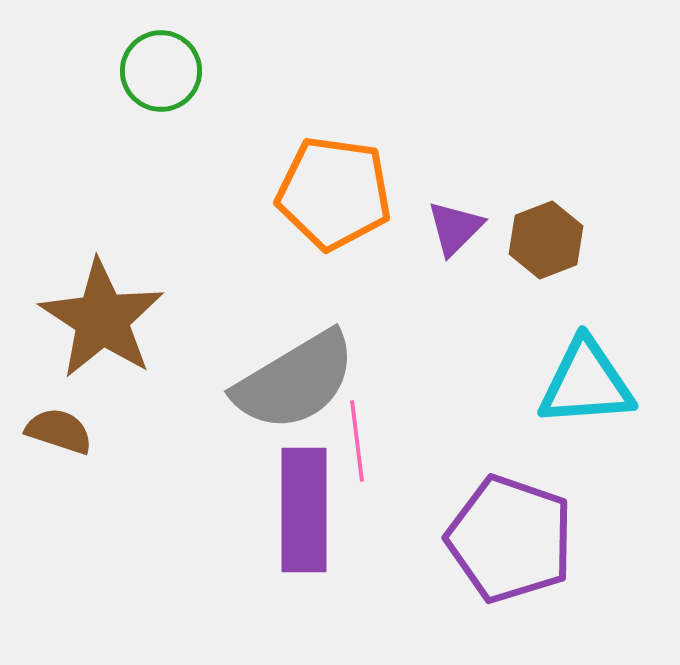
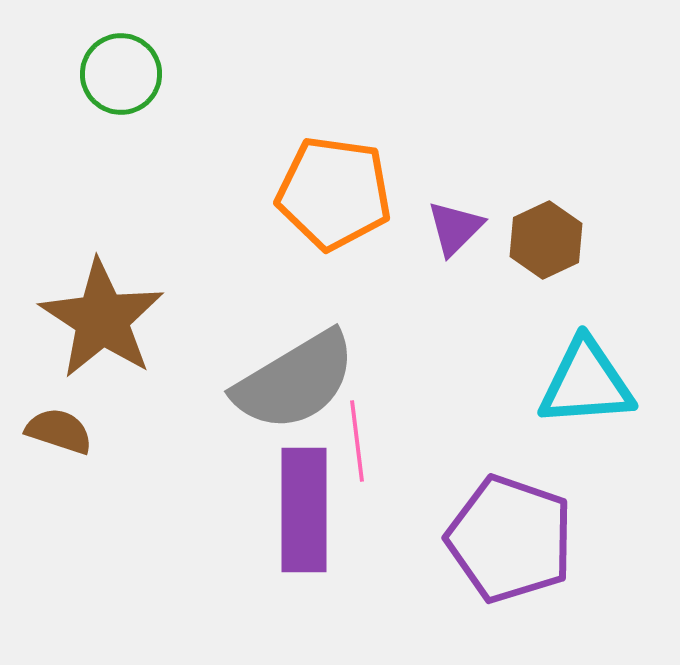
green circle: moved 40 px left, 3 px down
brown hexagon: rotated 4 degrees counterclockwise
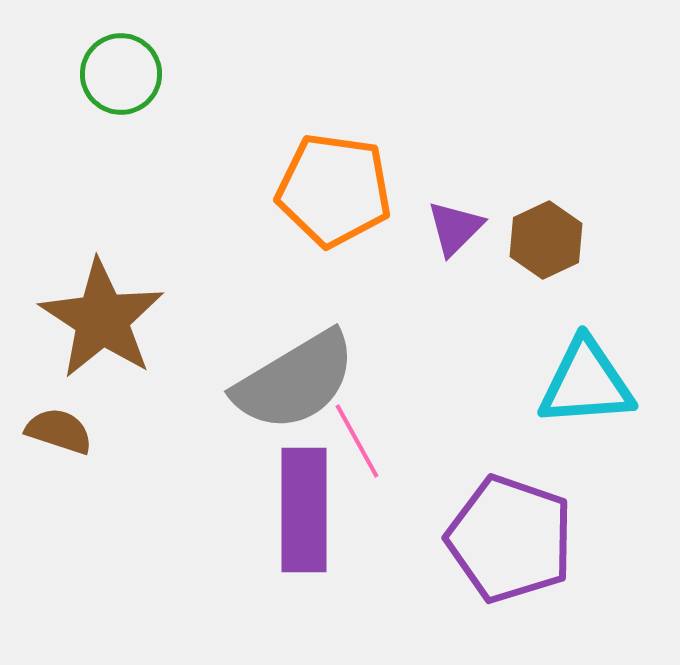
orange pentagon: moved 3 px up
pink line: rotated 22 degrees counterclockwise
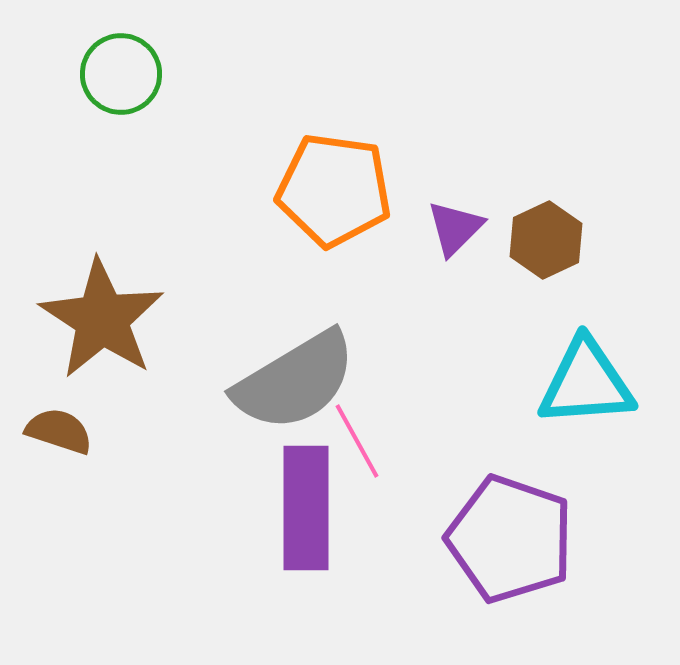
purple rectangle: moved 2 px right, 2 px up
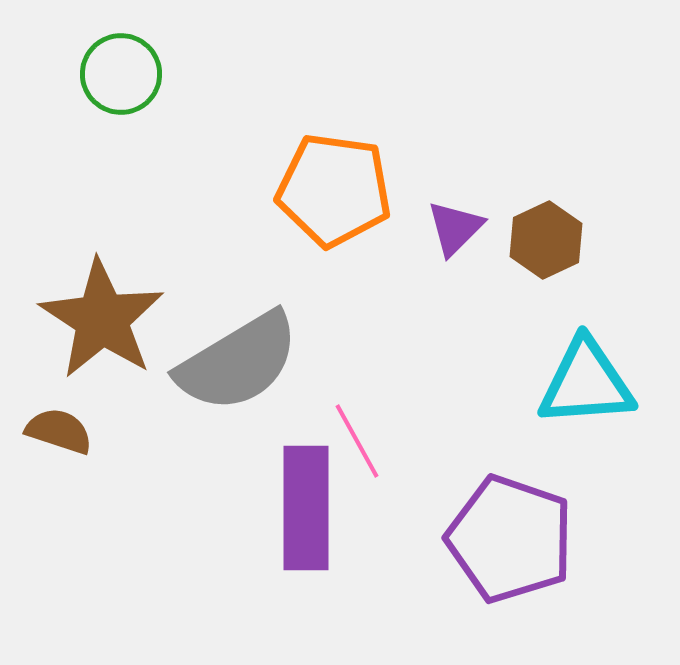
gray semicircle: moved 57 px left, 19 px up
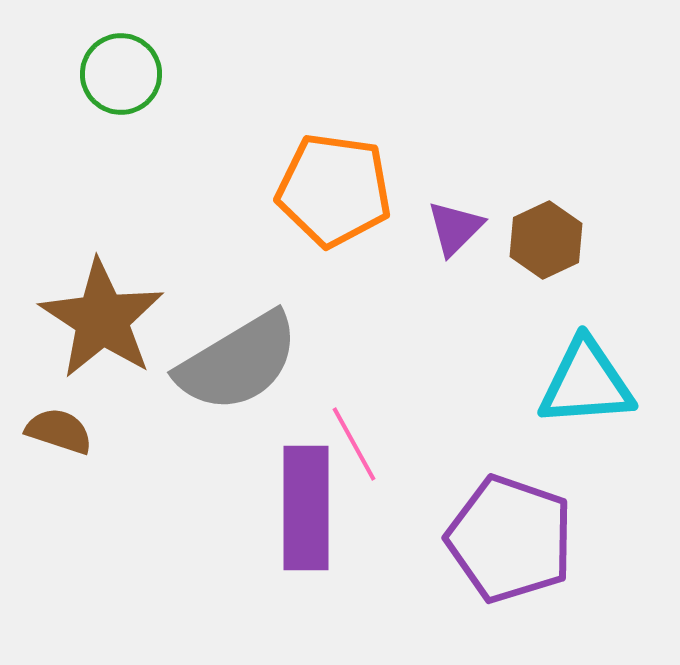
pink line: moved 3 px left, 3 px down
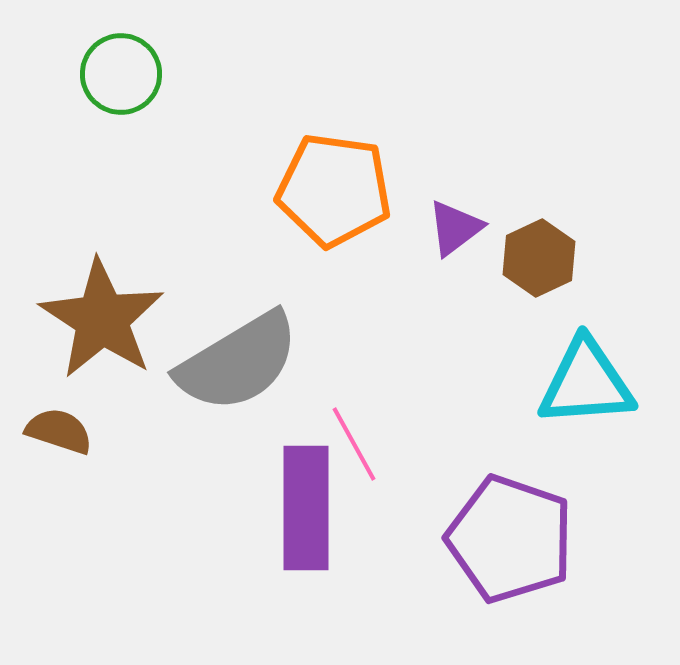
purple triangle: rotated 8 degrees clockwise
brown hexagon: moved 7 px left, 18 px down
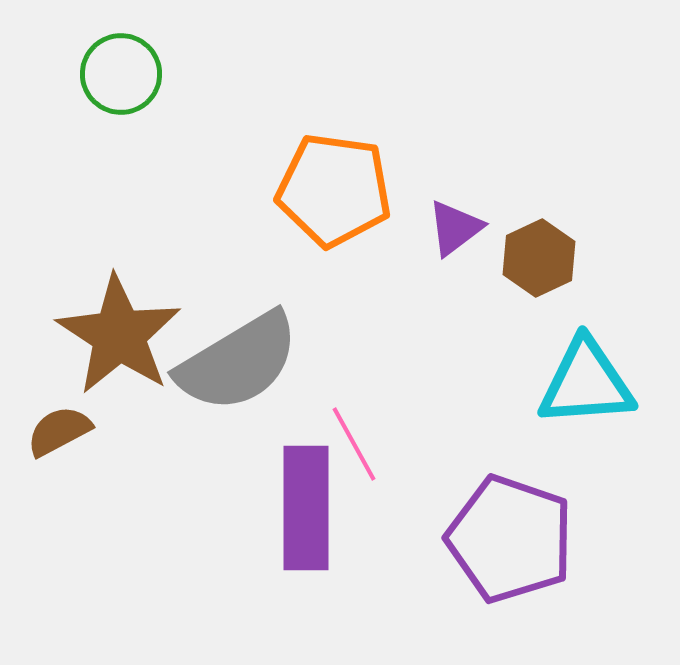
brown star: moved 17 px right, 16 px down
brown semicircle: rotated 46 degrees counterclockwise
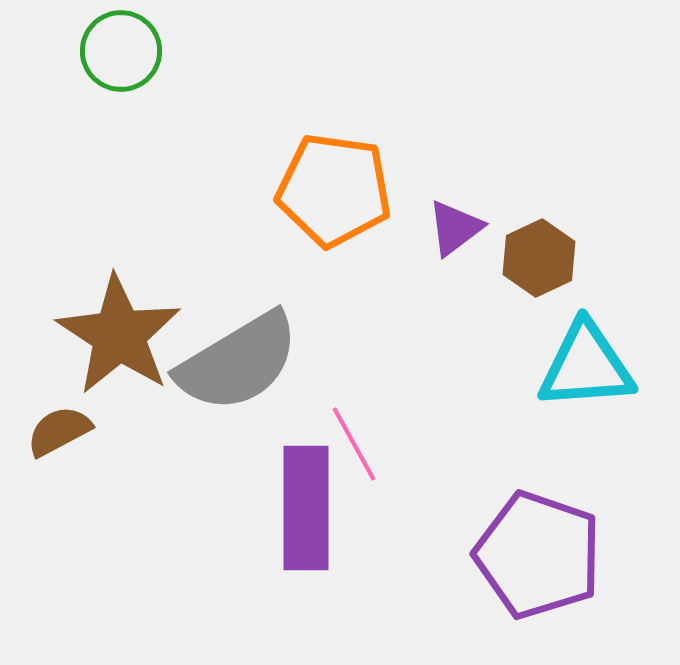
green circle: moved 23 px up
cyan triangle: moved 17 px up
purple pentagon: moved 28 px right, 16 px down
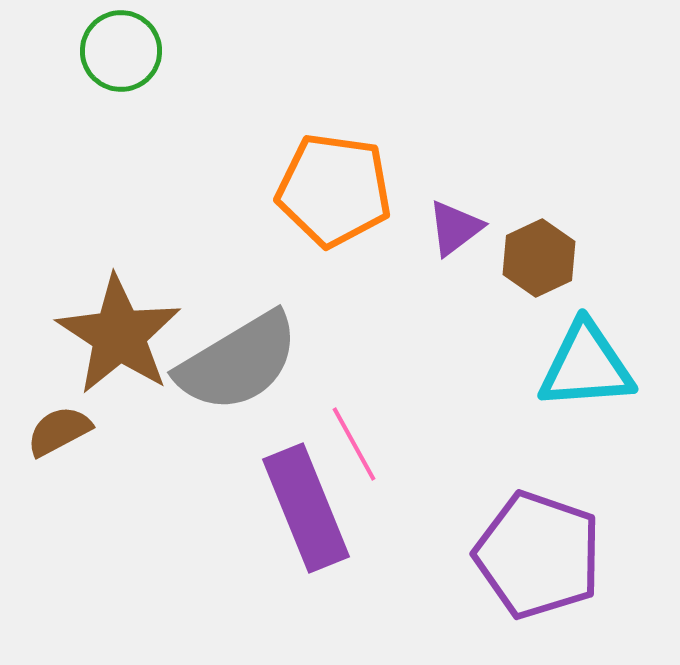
purple rectangle: rotated 22 degrees counterclockwise
